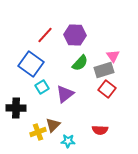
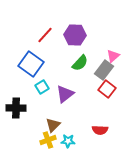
pink triangle: rotated 24 degrees clockwise
gray rectangle: rotated 36 degrees counterclockwise
yellow cross: moved 10 px right, 8 px down
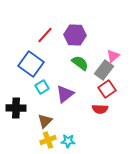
green semicircle: rotated 96 degrees counterclockwise
red square: rotated 18 degrees clockwise
brown triangle: moved 8 px left, 4 px up
red semicircle: moved 21 px up
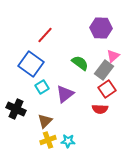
purple hexagon: moved 26 px right, 7 px up
black cross: moved 1 px down; rotated 24 degrees clockwise
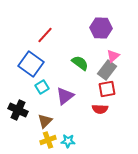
gray rectangle: moved 3 px right
red square: rotated 24 degrees clockwise
purple triangle: moved 2 px down
black cross: moved 2 px right, 1 px down
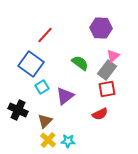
red semicircle: moved 5 px down; rotated 28 degrees counterclockwise
yellow cross: rotated 28 degrees counterclockwise
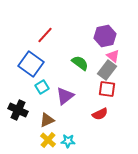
purple hexagon: moved 4 px right, 8 px down; rotated 15 degrees counterclockwise
pink triangle: rotated 40 degrees counterclockwise
red square: rotated 18 degrees clockwise
brown triangle: moved 2 px right, 1 px up; rotated 21 degrees clockwise
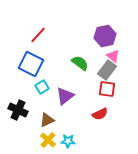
red line: moved 7 px left
blue square: rotated 10 degrees counterclockwise
